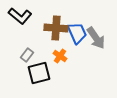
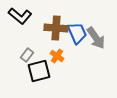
orange cross: moved 3 px left
black square: moved 2 px up
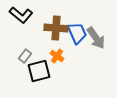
black L-shape: moved 1 px right, 1 px up
gray rectangle: moved 2 px left, 1 px down
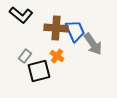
blue trapezoid: moved 2 px left, 2 px up
gray arrow: moved 3 px left, 6 px down
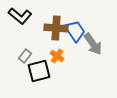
black L-shape: moved 1 px left, 1 px down
blue trapezoid: rotated 10 degrees counterclockwise
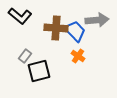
blue trapezoid: rotated 10 degrees counterclockwise
gray arrow: moved 4 px right, 24 px up; rotated 60 degrees counterclockwise
orange cross: moved 21 px right
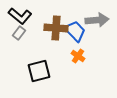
gray rectangle: moved 6 px left, 23 px up
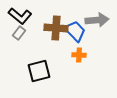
orange cross: moved 1 px right, 1 px up; rotated 32 degrees counterclockwise
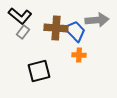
gray rectangle: moved 4 px right, 1 px up
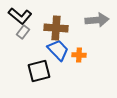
blue trapezoid: moved 17 px left, 19 px down
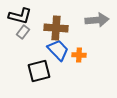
black L-shape: rotated 25 degrees counterclockwise
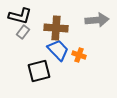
orange cross: rotated 16 degrees clockwise
